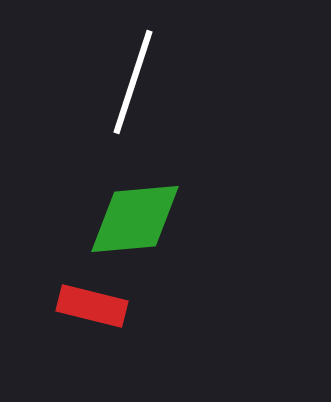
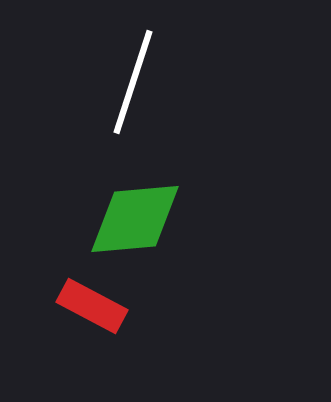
red rectangle: rotated 14 degrees clockwise
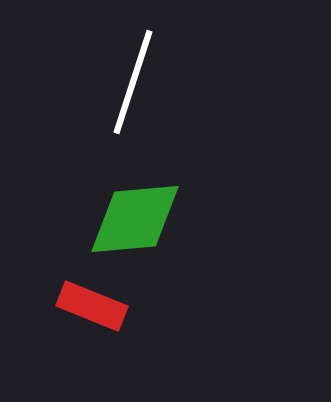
red rectangle: rotated 6 degrees counterclockwise
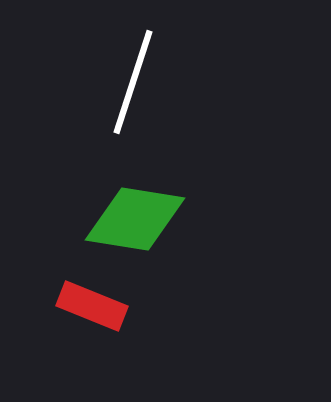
green diamond: rotated 14 degrees clockwise
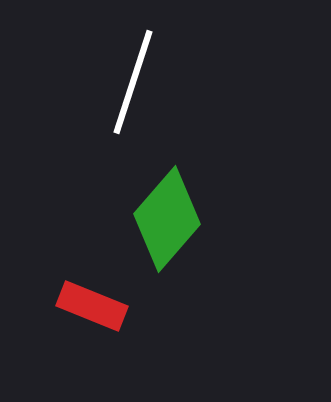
green diamond: moved 32 px right; rotated 58 degrees counterclockwise
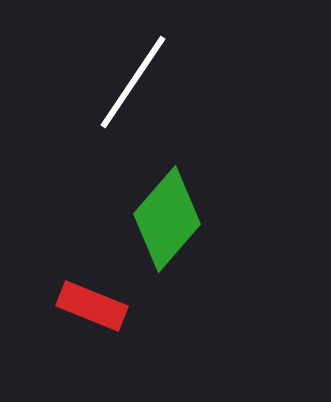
white line: rotated 16 degrees clockwise
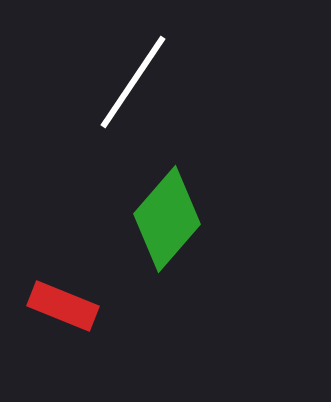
red rectangle: moved 29 px left
